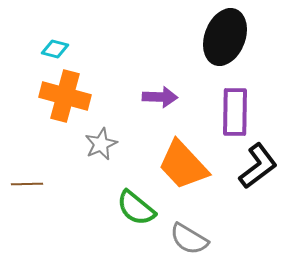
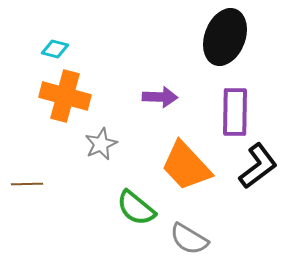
orange trapezoid: moved 3 px right, 1 px down
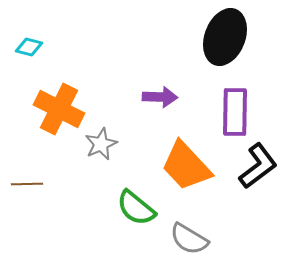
cyan diamond: moved 26 px left, 2 px up
orange cross: moved 6 px left, 13 px down; rotated 12 degrees clockwise
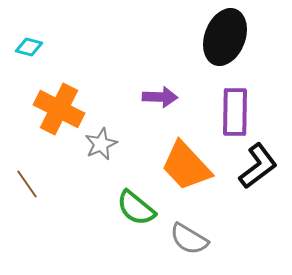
brown line: rotated 56 degrees clockwise
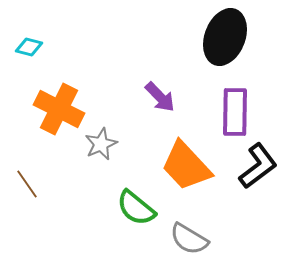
purple arrow: rotated 44 degrees clockwise
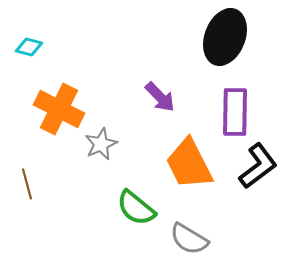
orange trapezoid: moved 3 px right, 2 px up; rotated 16 degrees clockwise
brown line: rotated 20 degrees clockwise
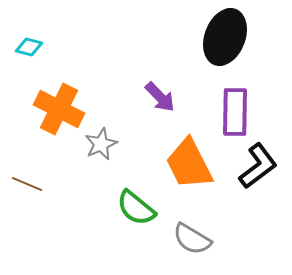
brown line: rotated 52 degrees counterclockwise
gray semicircle: moved 3 px right
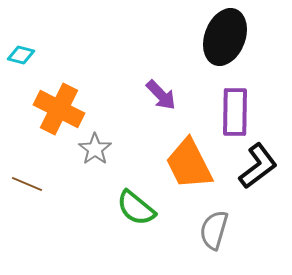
cyan diamond: moved 8 px left, 8 px down
purple arrow: moved 1 px right, 2 px up
gray star: moved 6 px left, 5 px down; rotated 12 degrees counterclockwise
gray semicircle: moved 22 px right, 9 px up; rotated 75 degrees clockwise
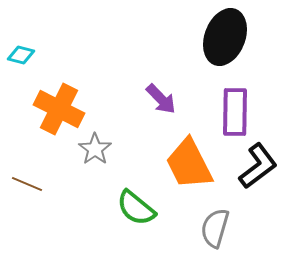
purple arrow: moved 4 px down
gray semicircle: moved 1 px right, 2 px up
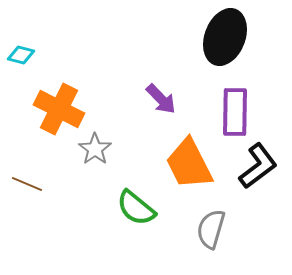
gray semicircle: moved 4 px left, 1 px down
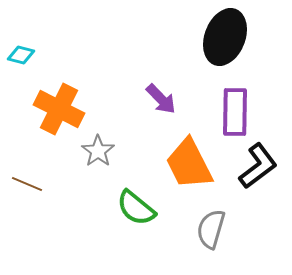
gray star: moved 3 px right, 2 px down
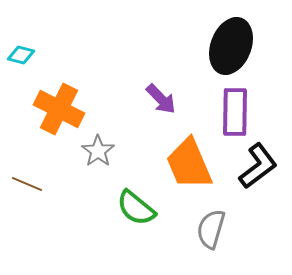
black ellipse: moved 6 px right, 9 px down
orange trapezoid: rotated 4 degrees clockwise
